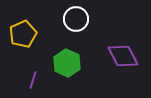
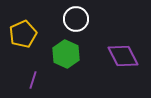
green hexagon: moved 1 px left, 9 px up
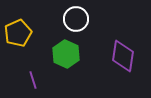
yellow pentagon: moved 5 px left, 1 px up
purple diamond: rotated 36 degrees clockwise
purple line: rotated 36 degrees counterclockwise
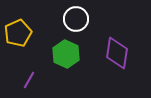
purple diamond: moved 6 px left, 3 px up
purple line: moved 4 px left; rotated 48 degrees clockwise
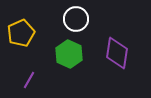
yellow pentagon: moved 3 px right
green hexagon: moved 3 px right
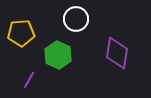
yellow pentagon: rotated 20 degrees clockwise
green hexagon: moved 11 px left, 1 px down
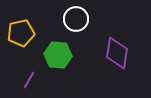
yellow pentagon: rotated 8 degrees counterclockwise
green hexagon: rotated 20 degrees counterclockwise
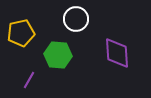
purple diamond: rotated 12 degrees counterclockwise
